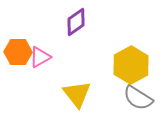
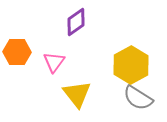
orange hexagon: moved 1 px left
pink triangle: moved 14 px right, 5 px down; rotated 25 degrees counterclockwise
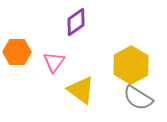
yellow triangle: moved 4 px right, 4 px up; rotated 16 degrees counterclockwise
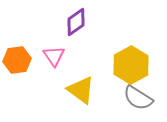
orange hexagon: moved 8 px down; rotated 8 degrees counterclockwise
pink triangle: moved 6 px up; rotated 10 degrees counterclockwise
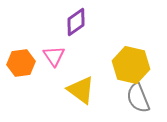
orange hexagon: moved 4 px right, 3 px down
yellow hexagon: rotated 18 degrees counterclockwise
gray semicircle: rotated 36 degrees clockwise
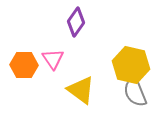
purple diamond: rotated 20 degrees counterclockwise
pink triangle: moved 1 px left, 3 px down
orange hexagon: moved 3 px right, 2 px down; rotated 8 degrees clockwise
gray semicircle: moved 3 px left, 6 px up
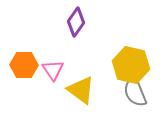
pink triangle: moved 11 px down
